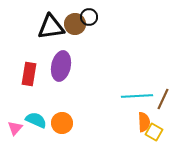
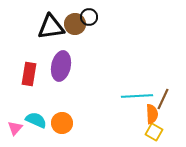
orange semicircle: moved 8 px right, 8 px up
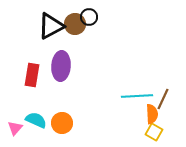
black triangle: moved 1 px up; rotated 20 degrees counterclockwise
purple ellipse: rotated 8 degrees counterclockwise
red rectangle: moved 3 px right, 1 px down
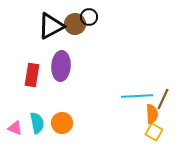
cyan semicircle: moved 1 px right, 3 px down; rotated 55 degrees clockwise
pink triangle: rotated 49 degrees counterclockwise
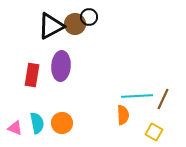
orange semicircle: moved 29 px left, 1 px down
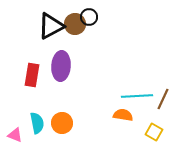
orange semicircle: rotated 78 degrees counterclockwise
pink triangle: moved 7 px down
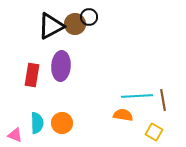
brown line: moved 1 px down; rotated 35 degrees counterclockwise
cyan semicircle: rotated 10 degrees clockwise
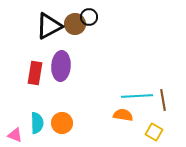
black triangle: moved 2 px left
red rectangle: moved 3 px right, 2 px up
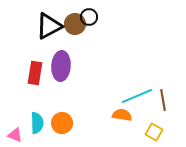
cyan line: rotated 20 degrees counterclockwise
orange semicircle: moved 1 px left
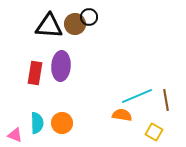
black triangle: rotated 32 degrees clockwise
brown line: moved 3 px right
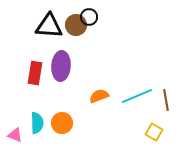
brown circle: moved 1 px right, 1 px down
orange semicircle: moved 23 px left, 19 px up; rotated 30 degrees counterclockwise
